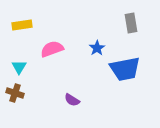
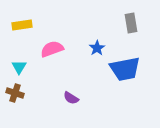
purple semicircle: moved 1 px left, 2 px up
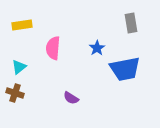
pink semicircle: moved 1 px right, 1 px up; rotated 65 degrees counterclockwise
cyan triangle: rotated 21 degrees clockwise
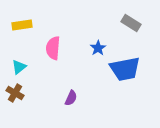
gray rectangle: rotated 48 degrees counterclockwise
blue star: moved 1 px right
brown cross: rotated 12 degrees clockwise
purple semicircle: rotated 98 degrees counterclockwise
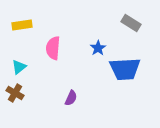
blue trapezoid: rotated 8 degrees clockwise
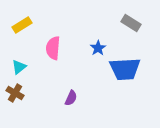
yellow rectangle: rotated 24 degrees counterclockwise
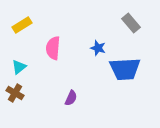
gray rectangle: rotated 18 degrees clockwise
blue star: rotated 21 degrees counterclockwise
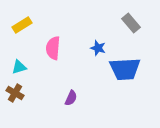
cyan triangle: rotated 21 degrees clockwise
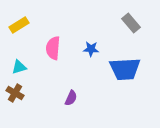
yellow rectangle: moved 3 px left
blue star: moved 7 px left, 1 px down; rotated 14 degrees counterclockwise
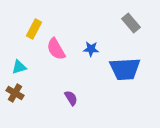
yellow rectangle: moved 15 px right, 4 px down; rotated 30 degrees counterclockwise
pink semicircle: moved 3 px right, 1 px down; rotated 35 degrees counterclockwise
purple semicircle: rotated 56 degrees counterclockwise
